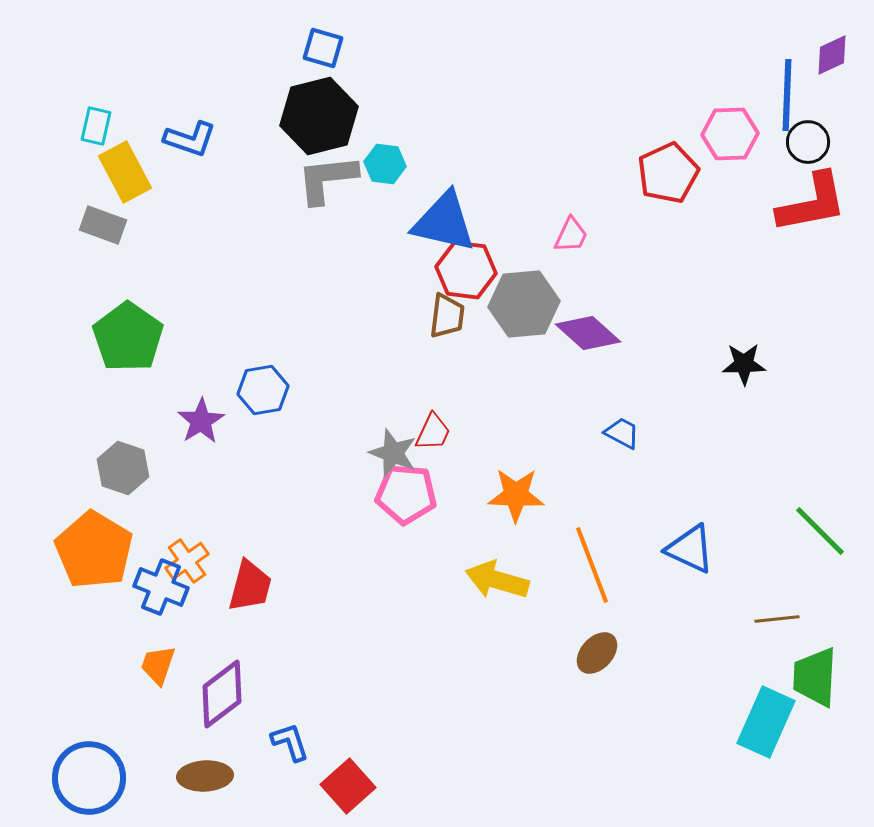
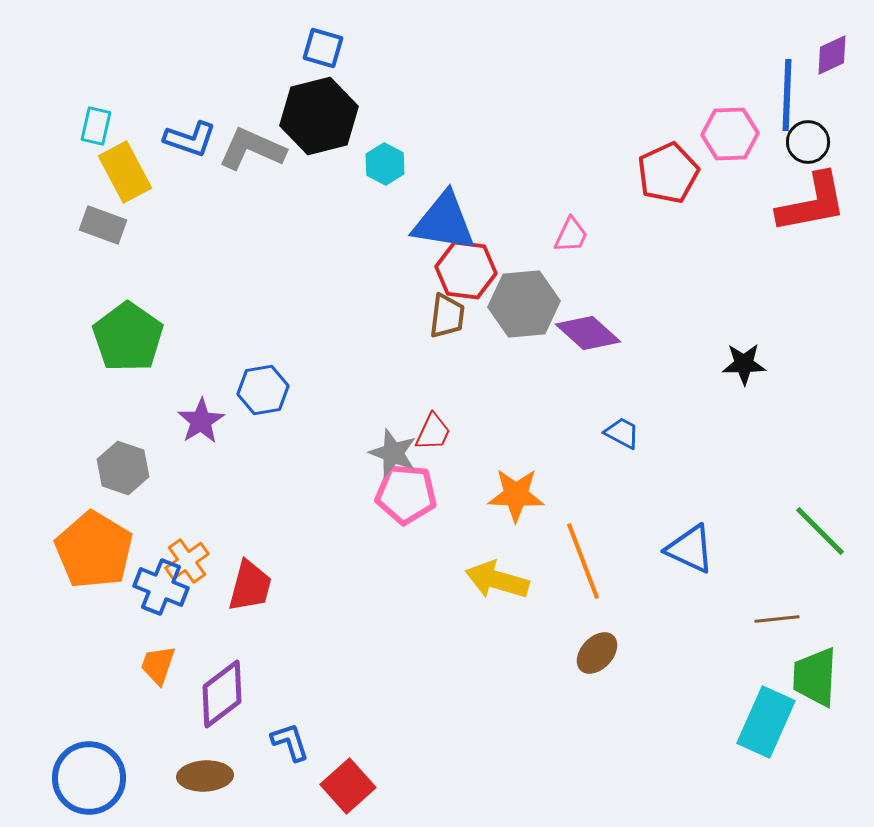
cyan hexagon at (385, 164): rotated 21 degrees clockwise
gray L-shape at (327, 179): moved 75 px left, 30 px up; rotated 30 degrees clockwise
blue triangle at (444, 222): rotated 4 degrees counterclockwise
orange line at (592, 565): moved 9 px left, 4 px up
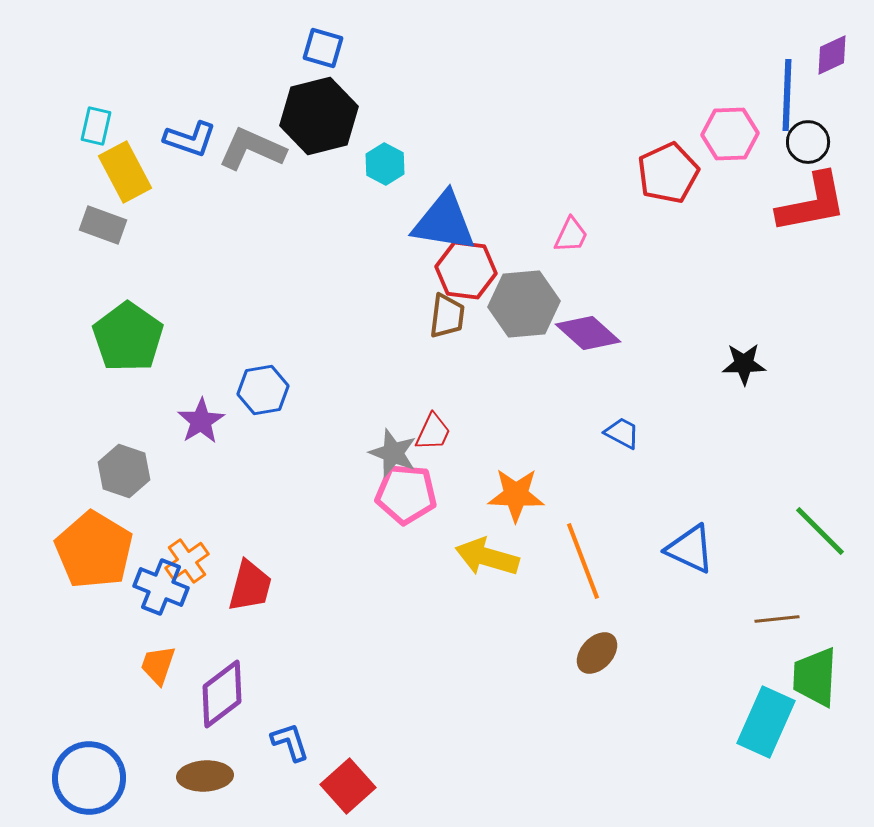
gray hexagon at (123, 468): moved 1 px right, 3 px down
yellow arrow at (497, 580): moved 10 px left, 23 px up
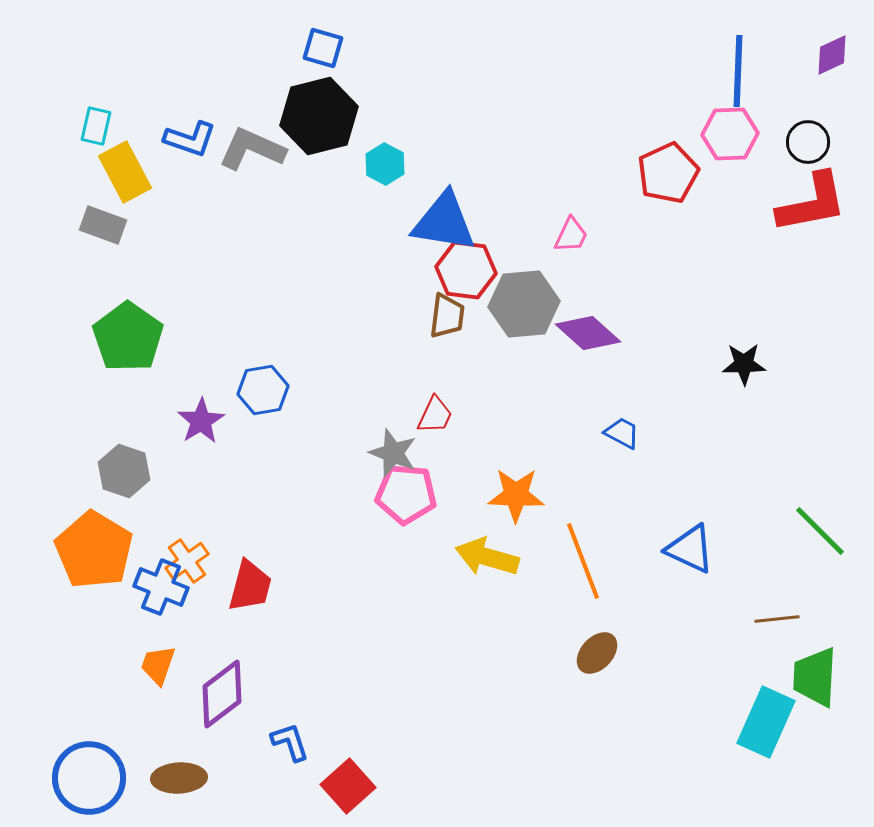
blue line at (787, 95): moved 49 px left, 24 px up
red trapezoid at (433, 432): moved 2 px right, 17 px up
brown ellipse at (205, 776): moved 26 px left, 2 px down
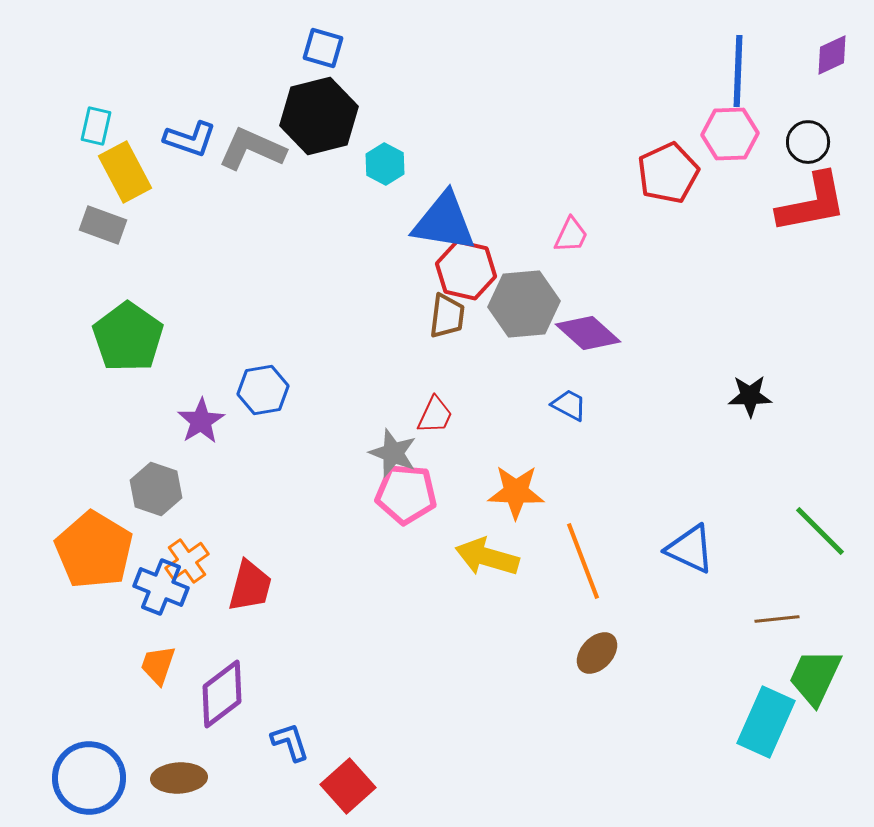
red hexagon at (466, 270): rotated 6 degrees clockwise
black star at (744, 364): moved 6 px right, 32 px down
blue trapezoid at (622, 433): moved 53 px left, 28 px up
gray hexagon at (124, 471): moved 32 px right, 18 px down
orange star at (516, 495): moved 3 px up
green trapezoid at (815, 677): rotated 22 degrees clockwise
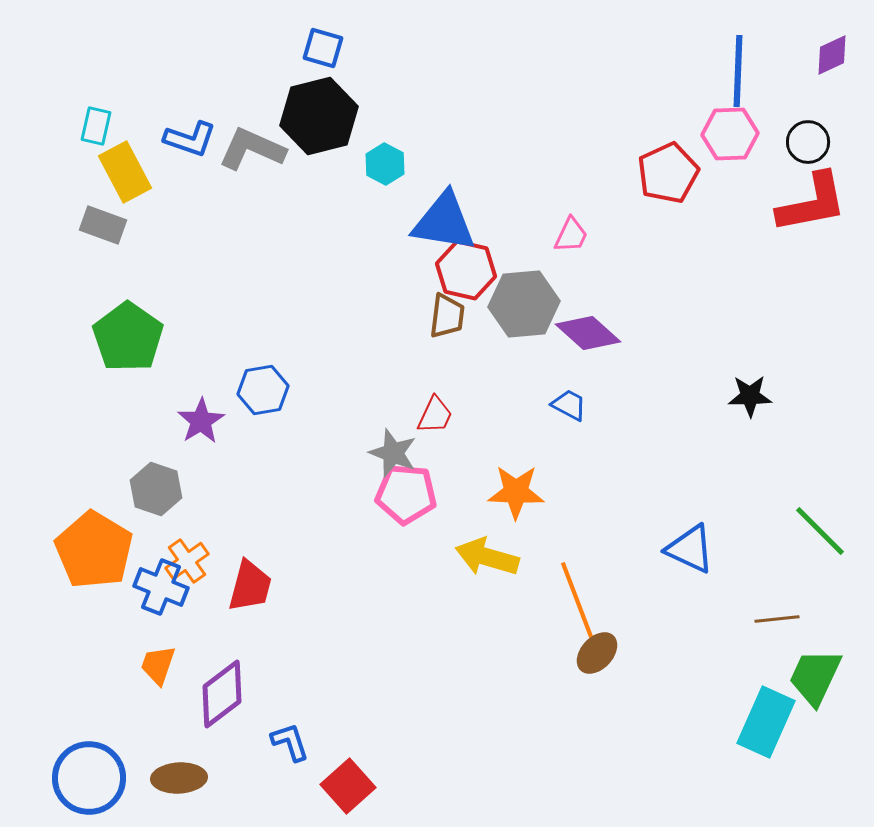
orange line at (583, 561): moved 6 px left, 39 px down
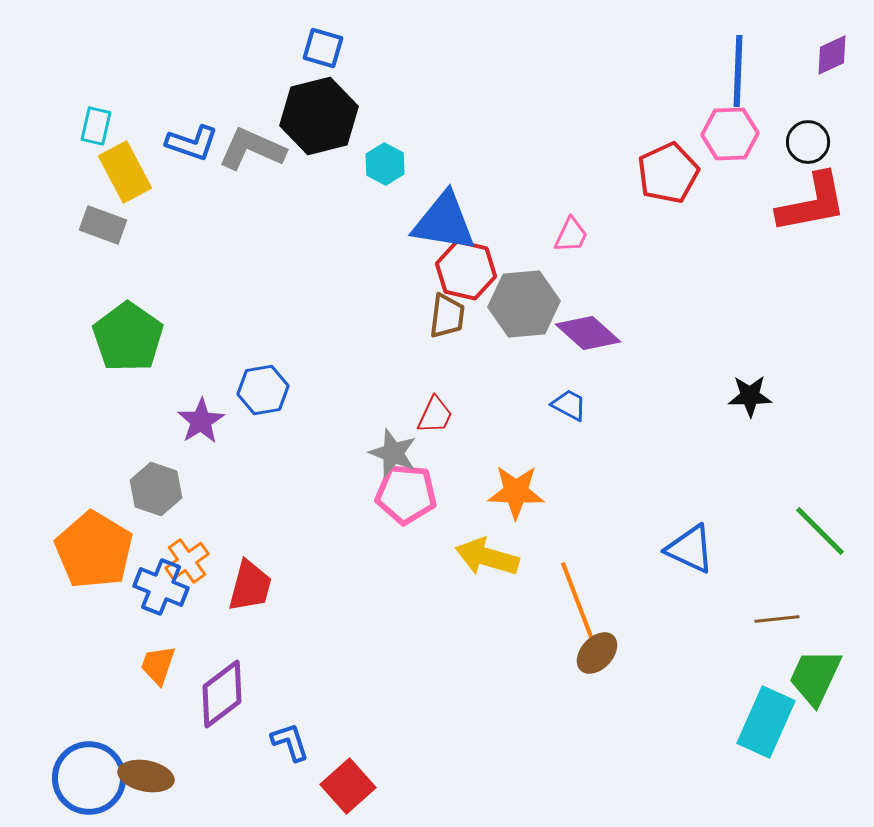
blue L-shape at (190, 139): moved 2 px right, 4 px down
brown ellipse at (179, 778): moved 33 px left, 2 px up; rotated 14 degrees clockwise
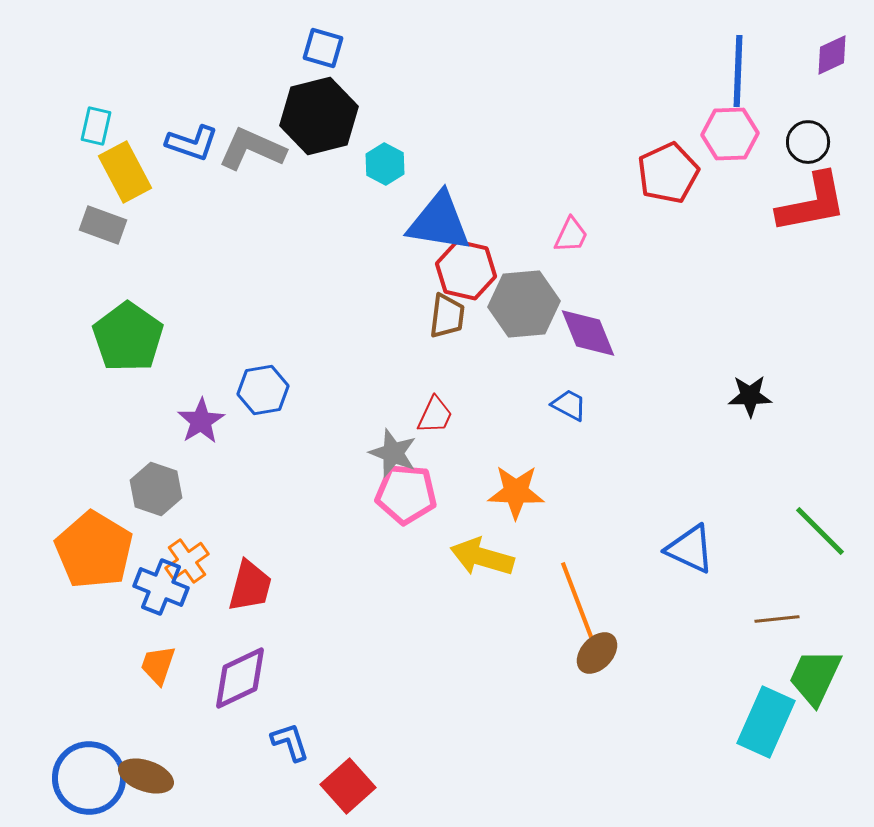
blue triangle at (444, 222): moved 5 px left
purple diamond at (588, 333): rotated 26 degrees clockwise
yellow arrow at (487, 557): moved 5 px left
purple diamond at (222, 694): moved 18 px right, 16 px up; rotated 12 degrees clockwise
brown ellipse at (146, 776): rotated 8 degrees clockwise
